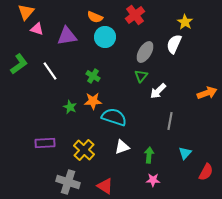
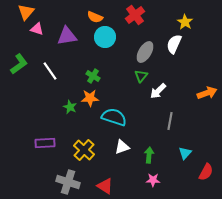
orange star: moved 3 px left, 3 px up
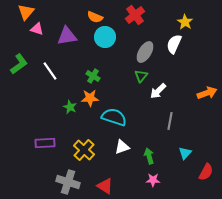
green arrow: moved 1 px down; rotated 21 degrees counterclockwise
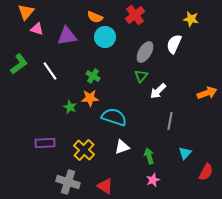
yellow star: moved 6 px right, 3 px up; rotated 21 degrees counterclockwise
pink star: rotated 24 degrees counterclockwise
